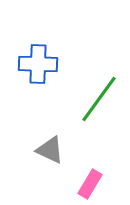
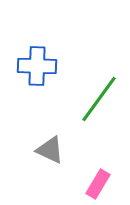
blue cross: moved 1 px left, 2 px down
pink rectangle: moved 8 px right
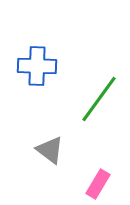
gray triangle: rotated 12 degrees clockwise
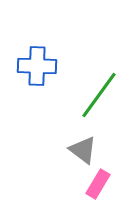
green line: moved 4 px up
gray triangle: moved 33 px right
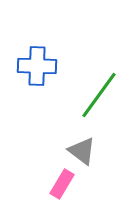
gray triangle: moved 1 px left, 1 px down
pink rectangle: moved 36 px left
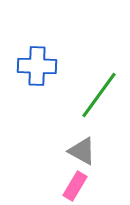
gray triangle: rotated 8 degrees counterclockwise
pink rectangle: moved 13 px right, 2 px down
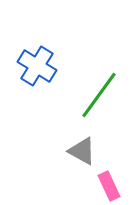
blue cross: rotated 30 degrees clockwise
pink rectangle: moved 34 px right; rotated 56 degrees counterclockwise
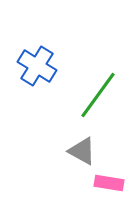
green line: moved 1 px left
pink rectangle: moved 3 px up; rotated 56 degrees counterclockwise
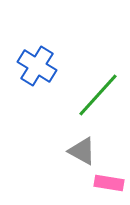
green line: rotated 6 degrees clockwise
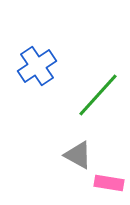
blue cross: rotated 24 degrees clockwise
gray triangle: moved 4 px left, 4 px down
